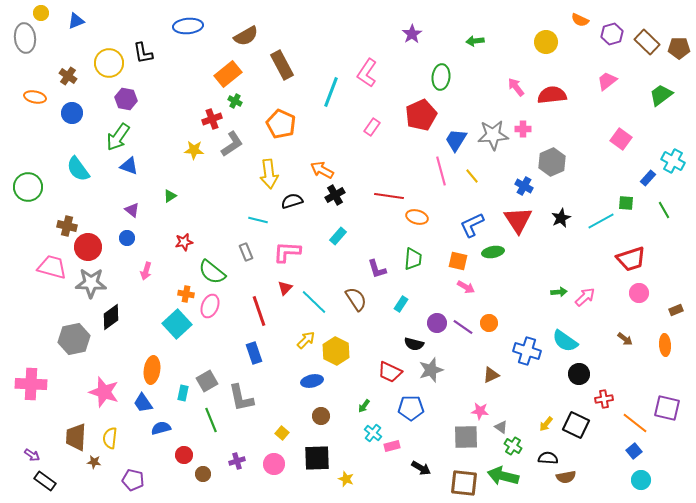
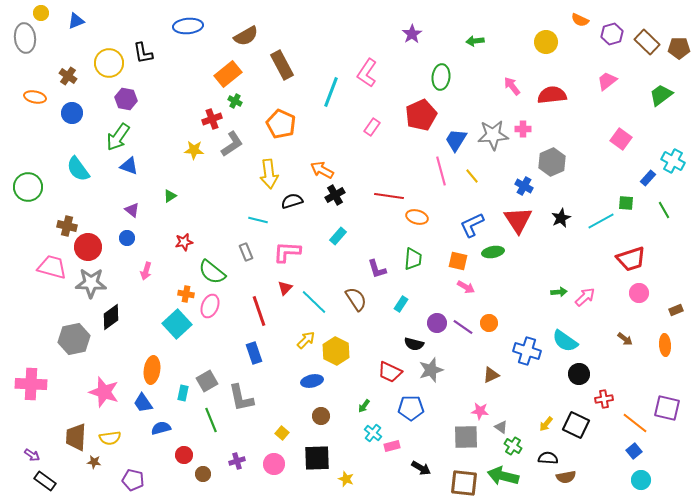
pink arrow at (516, 87): moved 4 px left, 1 px up
yellow semicircle at (110, 438): rotated 105 degrees counterclockwise
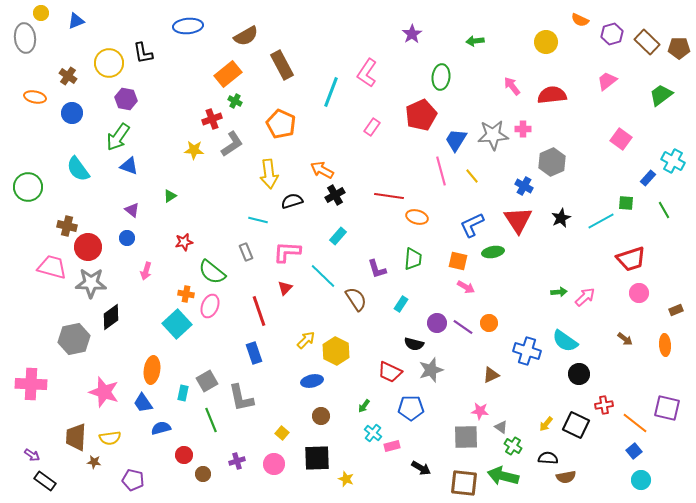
cyan line at (314, 302): moved 9 px right, 26 px up
red cross at (604, 399): moved 6 px down
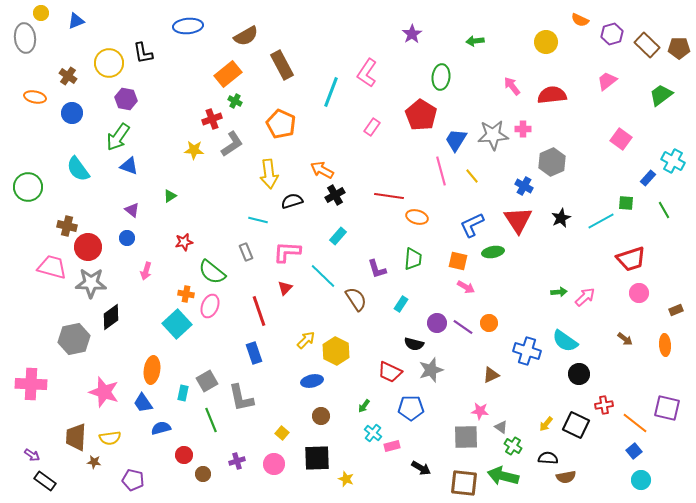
brown rectangle at (647, 42): moved 3 px down
red pentagon at (421, 115): rotated 16 degrees counterclockwise
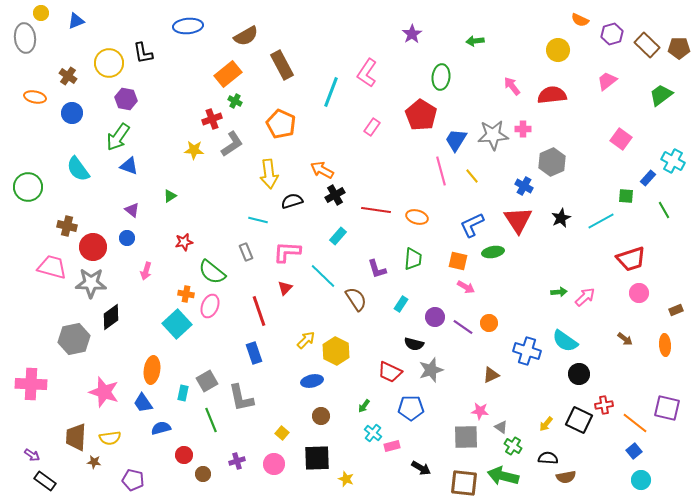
yellow circle at (546, 42): moved 12 px right, 8 px down
red line at (389, 196): moved 13 px left, 14 px down
green square at (626, 203): moved 7 px up
red circle at (88, 247): moved 5 px right
purple circle at (437, 323): moved 2 px left, 6 px up
black square at (576, 425): moved 3 px right, 5 px up
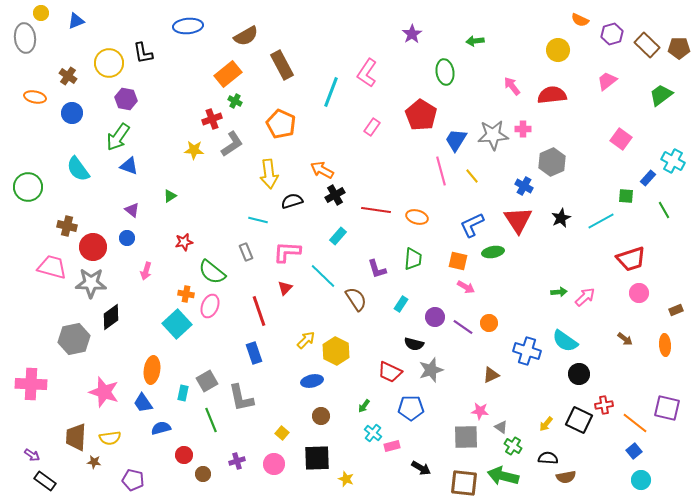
green ellipse at (441, 77): moved 4 px right, 5 px up; rotated 15 degrees counterclockwise
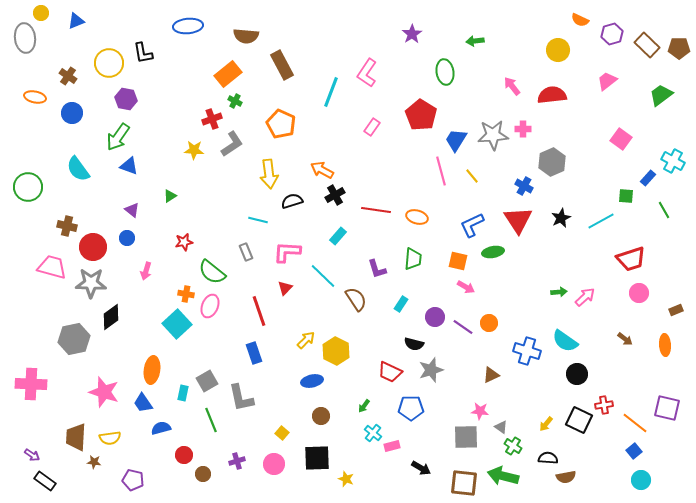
brown semicircle at (246, 36): rotated 35 degrees clockwise
black circle at (579, 374): moved 2 px left
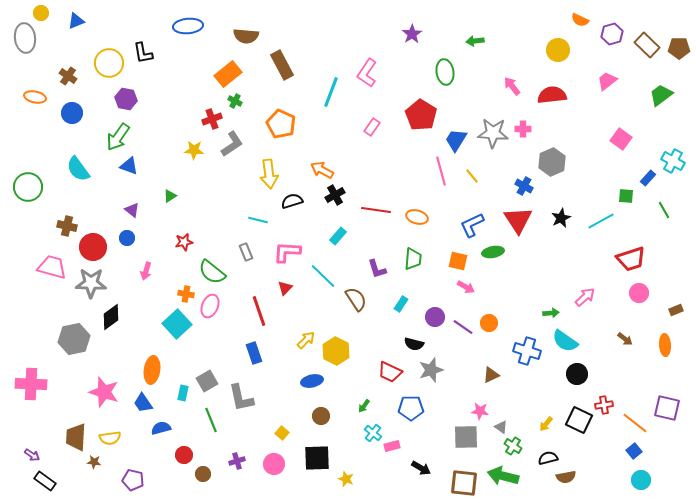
gray star at (493, 135): moved 2 px up; rotated 8 degrees clockwise
green arrow at (559, 292): moved 8 px left, 21 px down
black semicircle at (548, 458): rotated 18 degrees counterclockwise
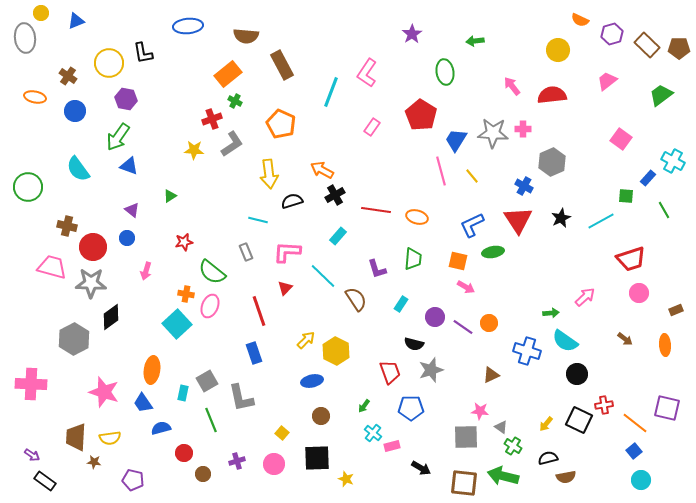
blue circle at (72, 113): moved 3 px right, 2 px up
gray hexagon at (74, 339): rotated 16 degrees counterclockwise
red trapezoid at (390, 372): rotated 135 degrees counterclockwise
red circle at (184, 455): moved 2 px up
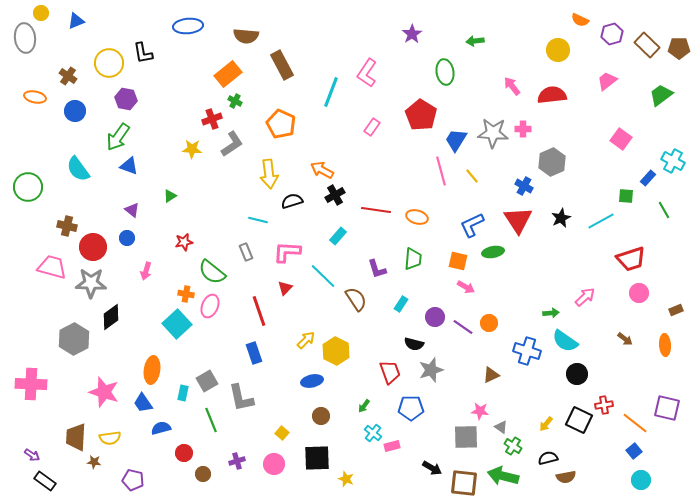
yellow star at (194, 150): moved 2 px left, 1 px up
black arrow at (421, 468): moved 11 px right
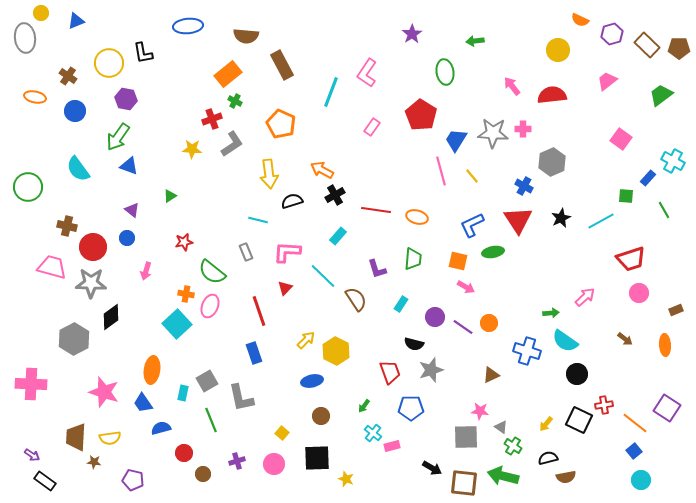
purple square at (667, 408): rotated 20 degrees clockwise
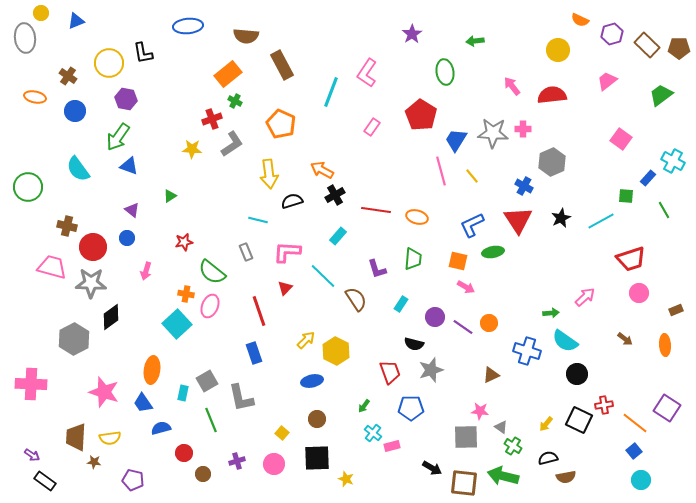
brown circle at (321, 416): moved 4 px left, 3 px down
